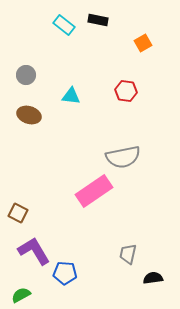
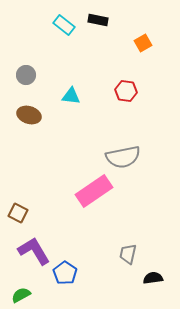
blue pentagon: rotated 30 degrees clockwise
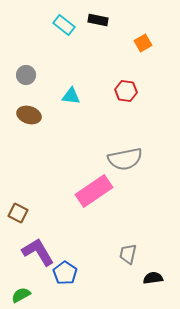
gray semicircle: moved 2 px right, 2 px down
purple L-shape: moved 4 px right, 1 px down
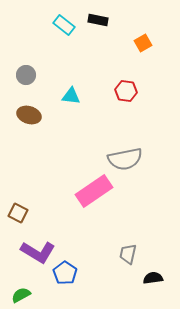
purple L-shape: rotated 152 degrees clockwise
